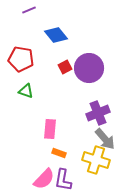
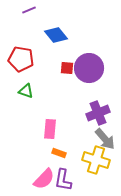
red square: moved 2 px right, 1 px down; rotated 32 degrees clockwise
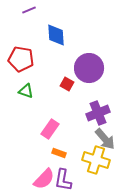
blue diamond: rotated 35 degrees clockwise
red square: moved 16 px down; rotated 24 degrees clockwise
pink rectangle: rotated 30 degrees clockwise
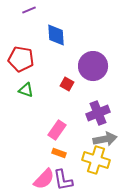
purple circle: moved 4 px right, 2 px up
green triangle: moved 1 px up
pink rectangle: moved 7 px right, 1 px down
gray arrow: rotated 60 degrees counterclockwise
purple L-shape: rotated 20 degrees counterclockwise
